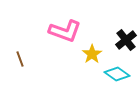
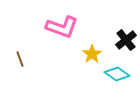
pink L-shape: moved 3 px left, 4 px up
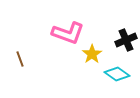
pink L-shape: moved 6 px right, 6 px down
black cross: rotated 15 degrees clockwise
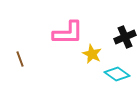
pink L-shape: rotated 20 degrees counterclockwise
black cross: moved 1 px left, 3 px up
yellow star: rotated 12 degrees counterclockwise
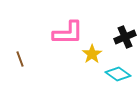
yellow star: rotated 12 degrees clockwise
cyan diamond: moved 1 px right
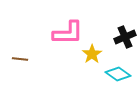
brown line: rotated 63 degrees counterclockwise
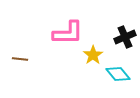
yellow star: moved 1 px right, 1 px down
cyan diamond: rotated 15 degrees clockwise
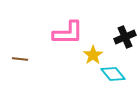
cyan diamond: moved 5 px left
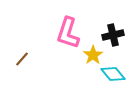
pink L-shape: rotated 108 degrees clockwise
black cross: moved 12 px left, 2 px up; rotated 10 degrees clockwise
brown line: moved 2 px right; rotated 56 degrees counterclockwise
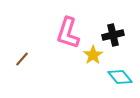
cyan diamond: moved 7 px right, 3 px down
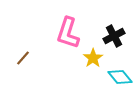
black cross: moved 1 px right, 1 px down; rotated 15 degrees counterclockwise
yellow star: moved 3 px down
brown line: moved 1 px right, 1 px up
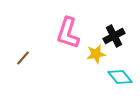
yellow star: moved 3 px right, 4 px up; rotated 24 degrees clockwise
